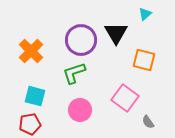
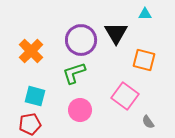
cyan triangle: rotated 40 degrees clockwise
pink square: moved 2 px up
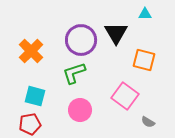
gray semicircle: rotated 24 degrees counterclockwise
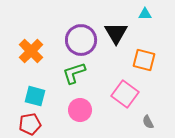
pink square: moved 2 px up
gray semicircle: rotated 32 degrees clockwise
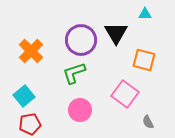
cyan square: moved 11 px left; rotated 35 degrees clockwise
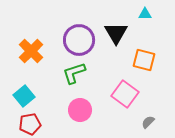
purple circle: moved 2 px left
gray semicircle: rotated 72 degrees clockwise
